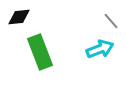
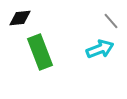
black diamond: moved 1 px right, 1 px down
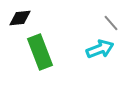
gray line: moved 2 px down
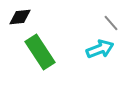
black diamond: moved 1 px up
green rectangle: rotated 12 degrees counterclockwise
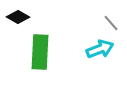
black diamond: moved 2 px left; rotated 35 degrees clockwise
green rectangle: rotated 36 degrees clockwise
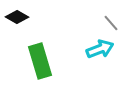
black diamond: moved 1 px left
green rectangle: moved 9 px down; rotated 20 degrees counterclockwise
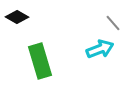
gray line: moved 2 px right
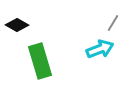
black diamond: moved 8 px down
gray line: rotated 72 degrees clockwise
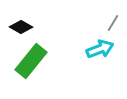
black diamond: moved 4 px right, 2 px down
green rectangle: moved 9 px left; rotated 56 degrees clockwise
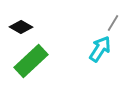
cyan arrow: rotated 36 degrees counterclockwise
green rectangle: rotated 8 degrees clockwise
